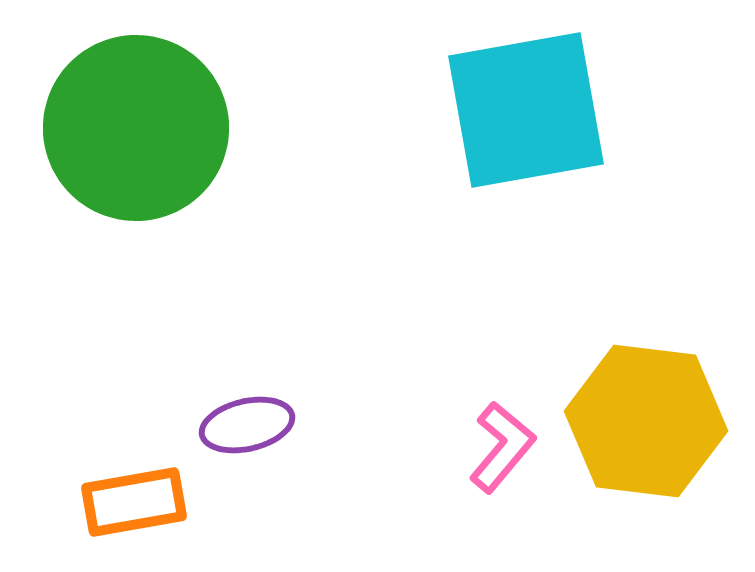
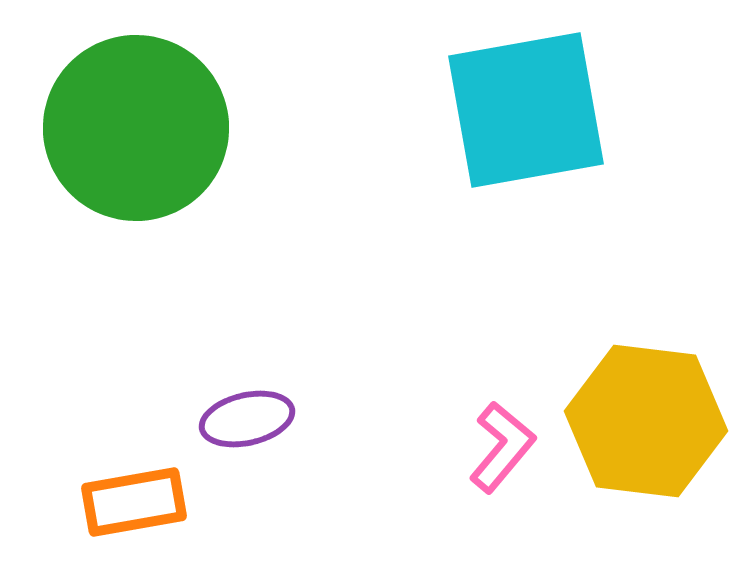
purple ellipse: moved 6 px up
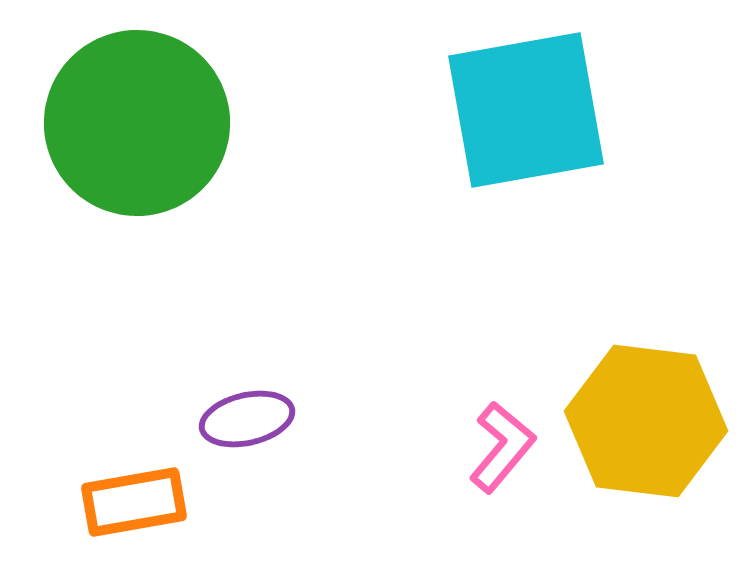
green circle: moved 1 px right, 5 px up
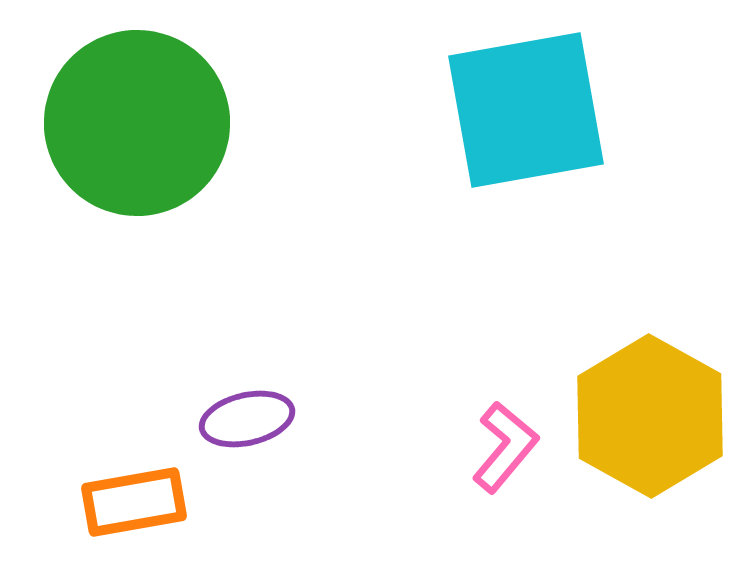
yellow hexagon: moved 4 px right, 5 px up; rotated 22 degrees clockwise
pink L-shape: moved 3 px right
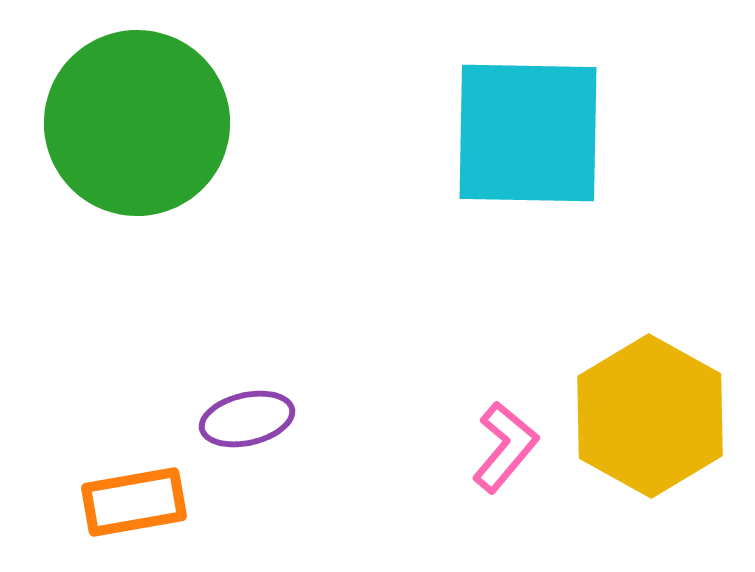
cyan square: moved 2 px right, 23 px down; rotated 11 degrees clockwise
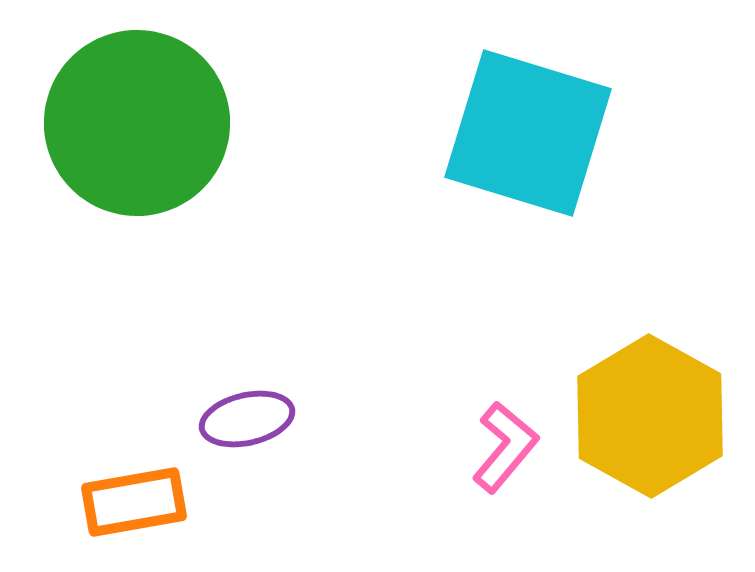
cyan square: rotated 16 degrees clockwise
